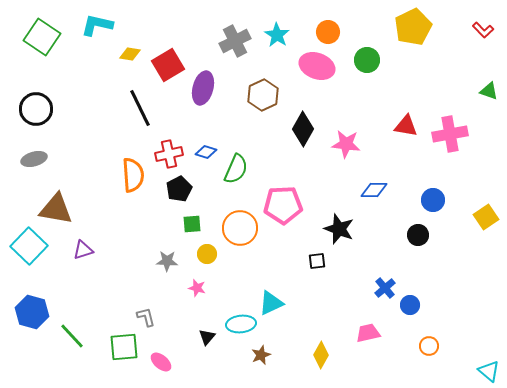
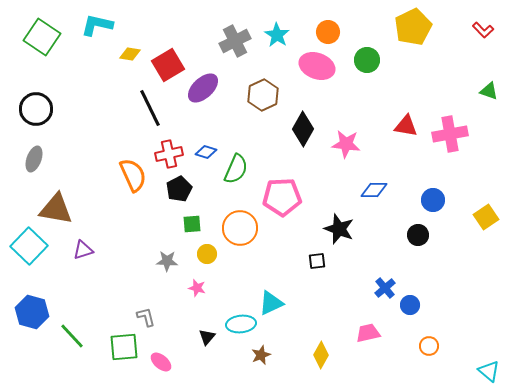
purple ellipse at (203, 88): rotated 32 degrees clockwise
black line at (140, 108): moved 10 px right
gray ellipse at (34, 159): rotated 55 degrees counterclockwise
orange semicircle at (133, 175): rotated 20 degrees counterclockwise
pink pentagon at (283, 205): moved 1 px left, 8 px up
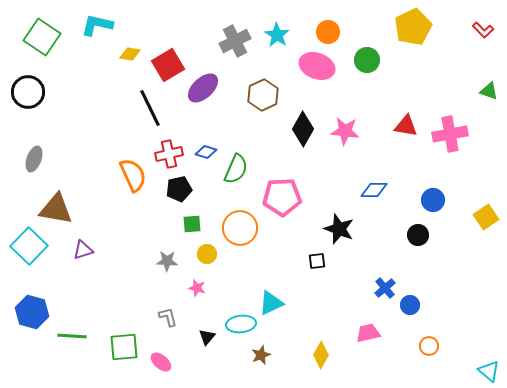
black circle at (36, 109): moved 8 px left, 17 px up
pink star at (346, 144): moved 1 px left, 13 px up
black pentagon at (179, 189): rotated 15 degrees clockwise
gray L-shape at (146, 317): moved 22 px right
green line at (72, 336): rotated 44 degrees counterclockwise
